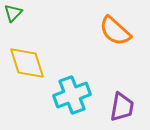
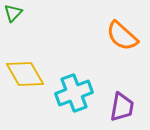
orange semicircle: moved 7 px right, 5 px down
yellow diamond: moved 2 px left, 11 px down; rotated 12 degrees counterclockwise
cyan cross: moved 2 px right, 2 px up
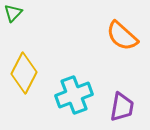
yellow diamond: moved 1 px left, 1 px up; rotated 57 degrees clockwise
cyan cross: moved 2 px down
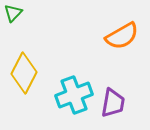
orange semicircle: rotated 72 degrees counterclockwise
purple trapezoid: moved 9 px left, 4 px up
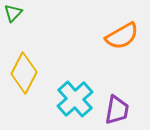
cyan cross: moved 1 px right, 4 px down; rotated 21 degrees counterclockwise
purple trapezoid: moved 4 px right, 7 px down
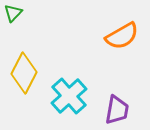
cyan cross: moved 6 px left, 3 px up
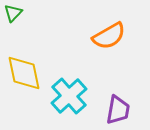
orange semicircle: moved 13 px left
yellow diamond: rotated 39 degrees counterclockwise
purple trapezoid: moved 1 px right
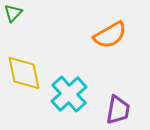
orange semicircle: moved 1 px right, 1 px up
cyan cross: moved 2 px up
